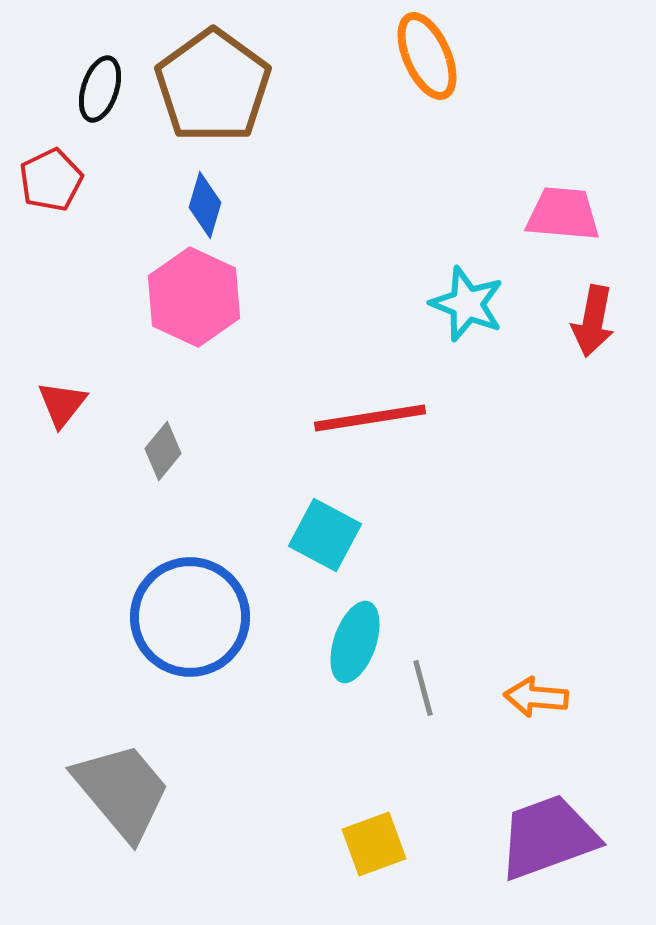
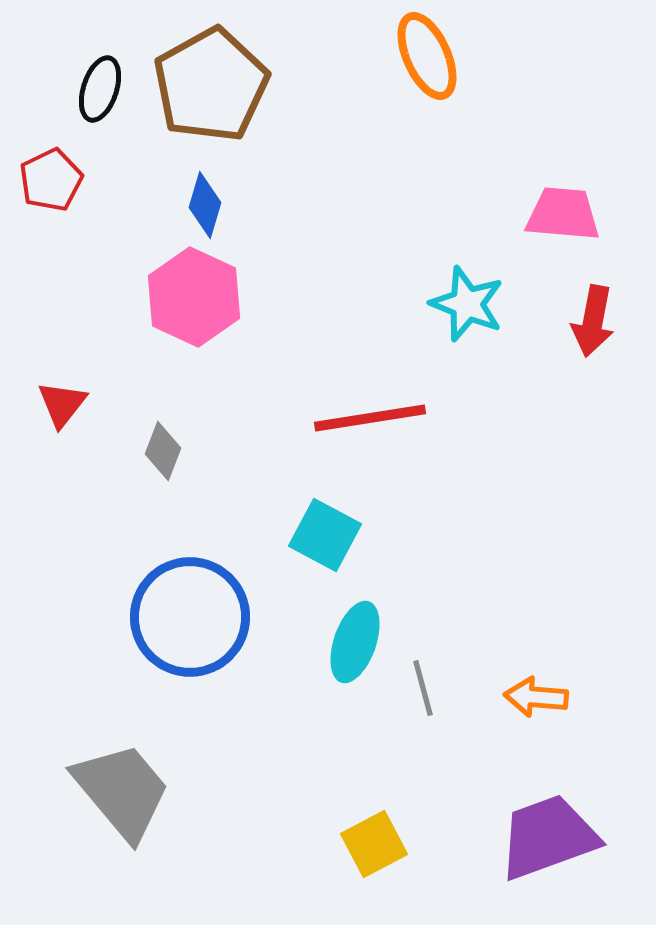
brown pentagon: moved 2 px left, 1 px up; rotated 7 degrees clockwise
gray diamond: rotated 18 degrees counterclockwise
yellow square: rotated 8 degrees counterclockwise
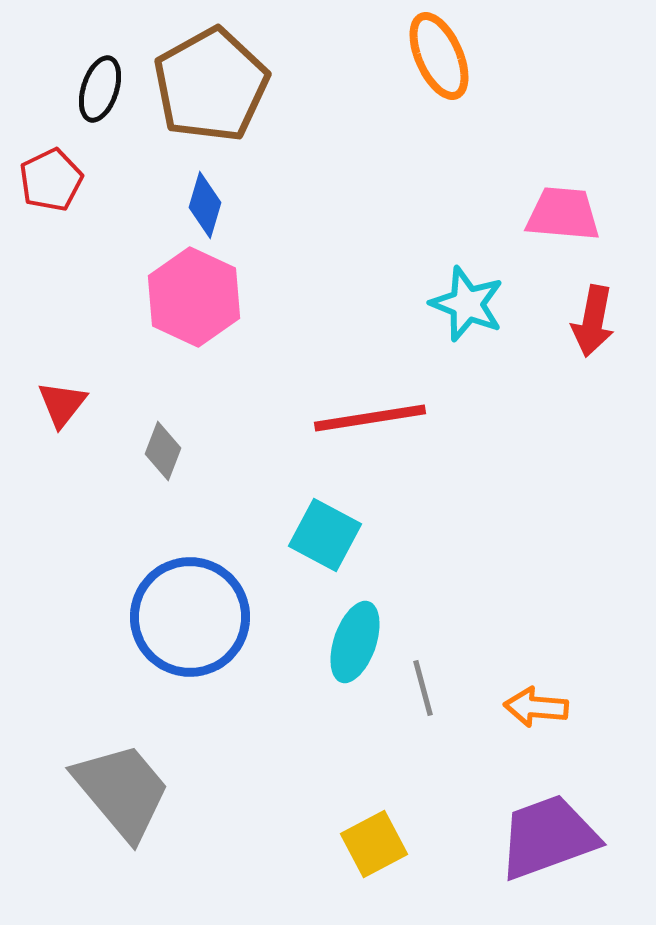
orange ellipse: moved 12 px right
orange arrow: moved 10 px down
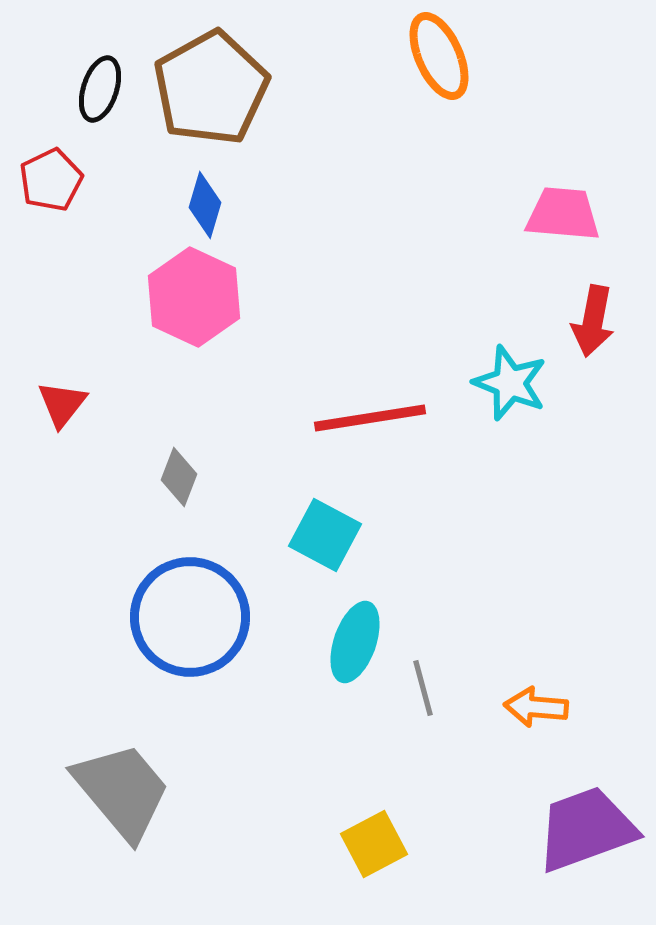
brown pentagon: moved 3 px down
cyan star: moved 43 px right, 79 px down
gray diamond: moved 16 px right, 26 px down
purple trapezoid: moved 38 px right, 8 px up
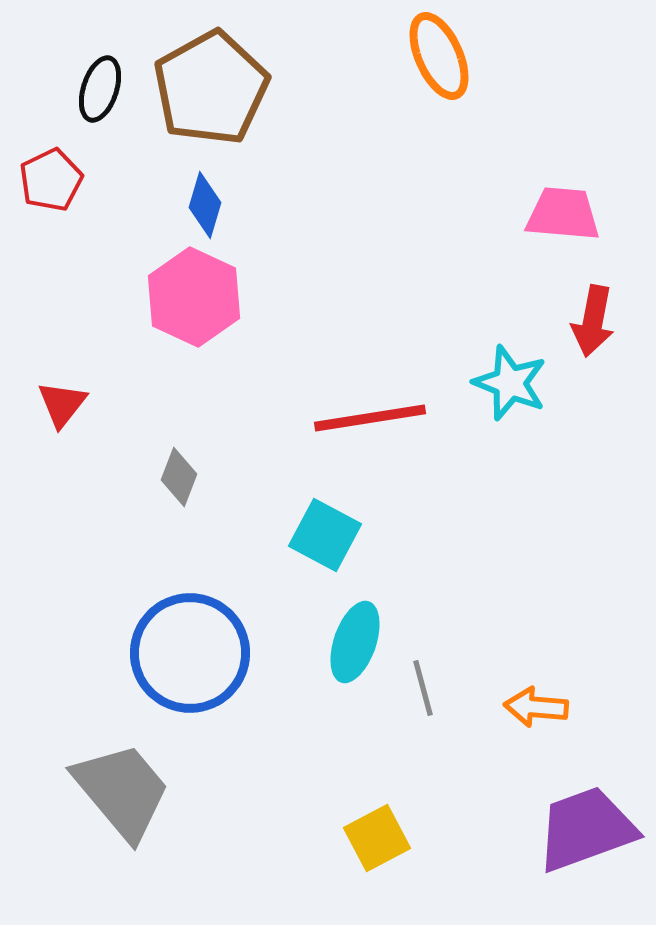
blue circle: moved 36 px down
yellow square: moved 3 px right, 6 px up
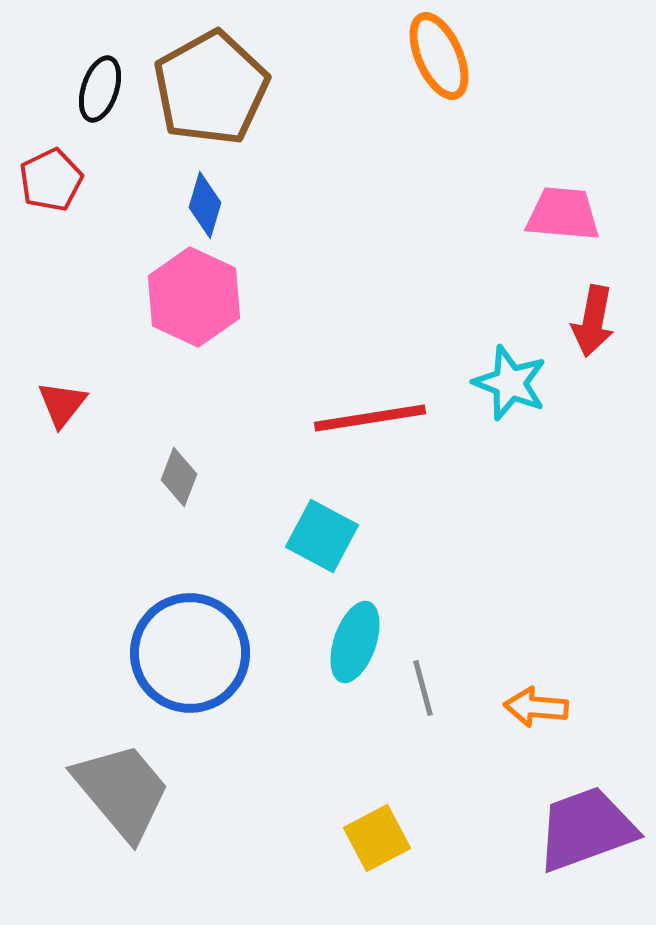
cyan square: moved 3 px left, 1 px down
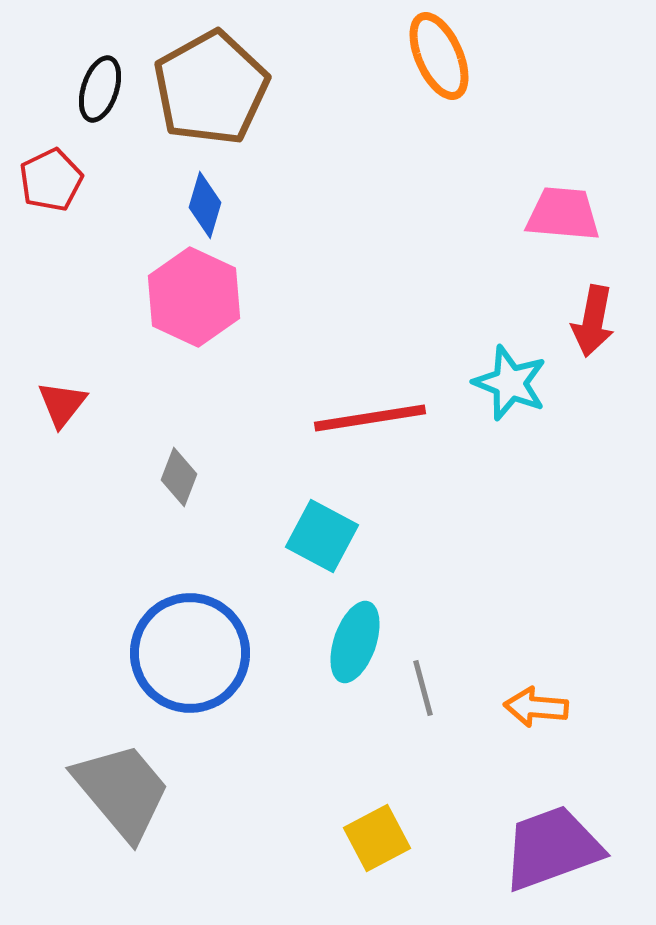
purple trapezoid: moved 34 px left, 19 px down
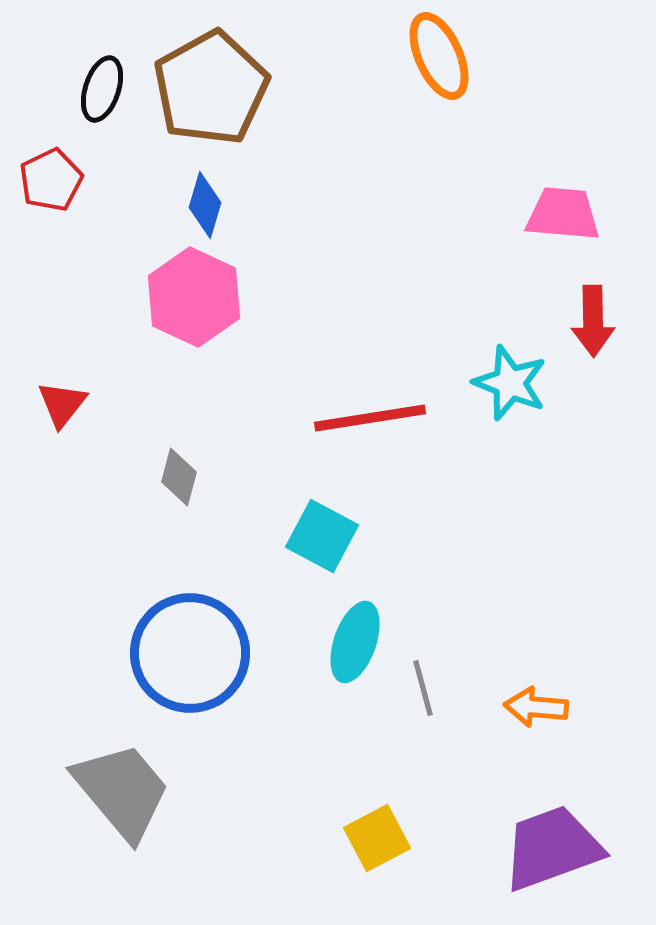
black ellipse: moved 2 px right
red arrow: rotated 12 degrees counterclockwise
gray diamond: rotated 6 degrees counterclockwise
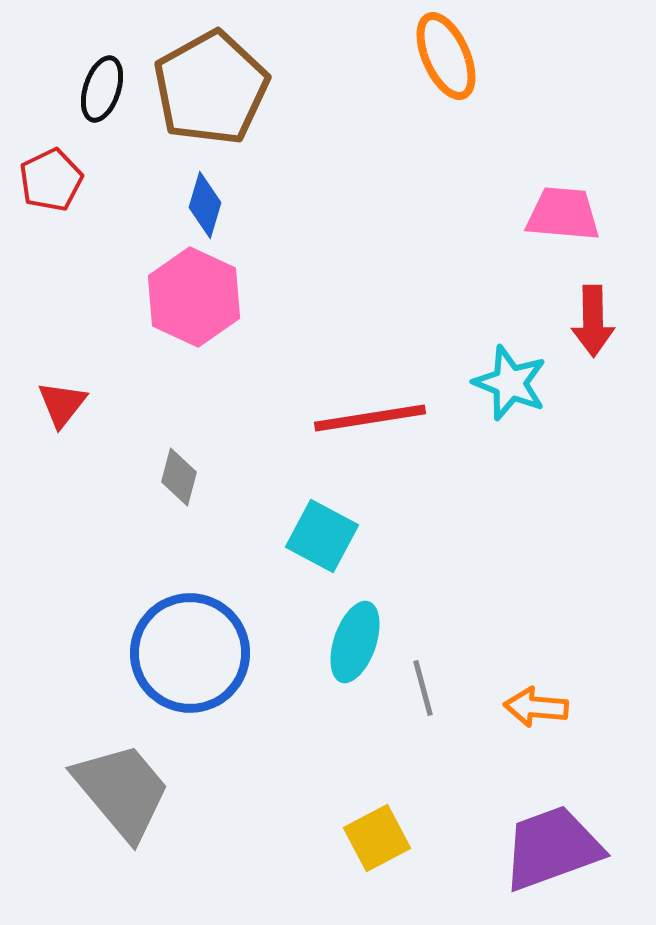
orange ellipse: moved 7 px right
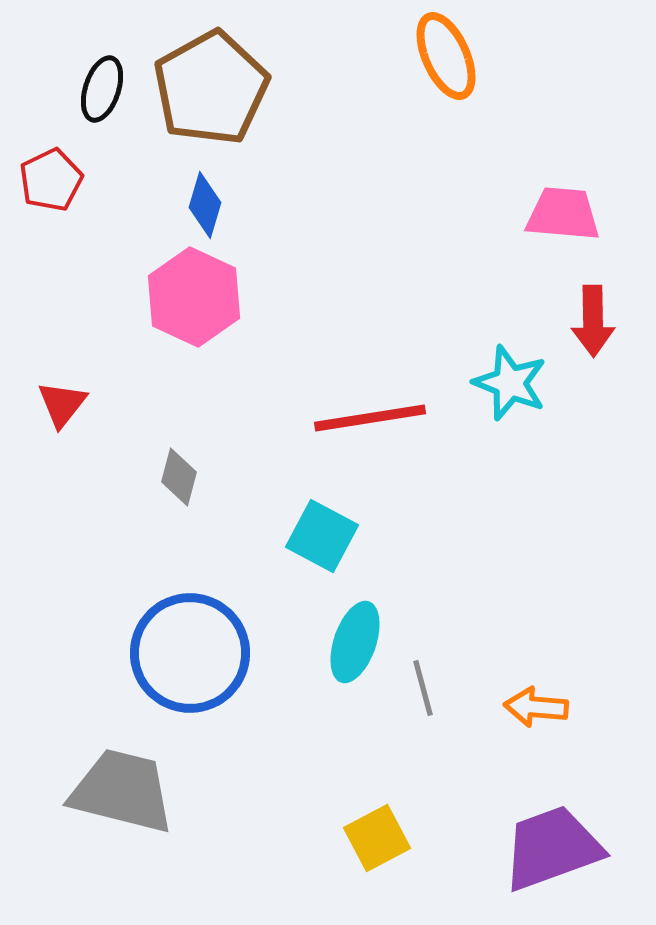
gray trapezoid: rotated 36 degrees counterclockwise
